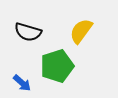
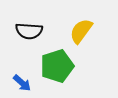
black semicircle: moved 1 px right, 1 px up; rotated 12 degrees counterclockwise
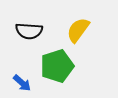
yellow semicircle: moved 3 px left, 1 px up
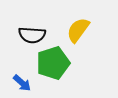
black semicircle: moved 3 px right, 4 px down
green pentagon: moved 4 px left, 3 px up
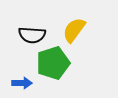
yellow semicircle: moved 4 px left
blue arrow: rotated 42 degrees counterclockwise
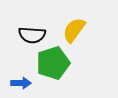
blue arrow: moved 1 px left
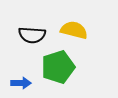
yellow semicircle: rotated 68 degrees clockwise
green pentagon: moved 5 px right, 4 px down
